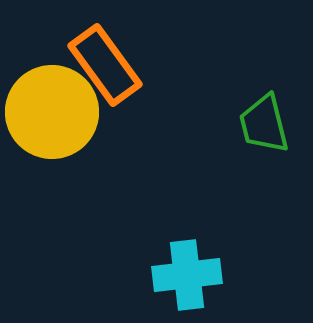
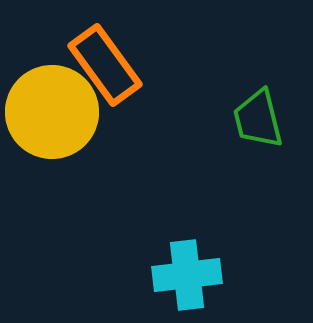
green trapezoid: moved 6 px left, 5 px up
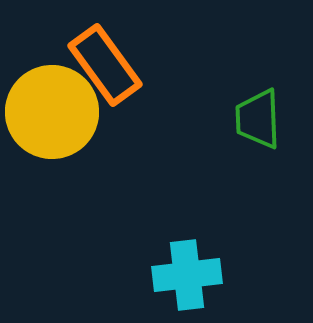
green trapezoid: rotated 12 degrees clockwise
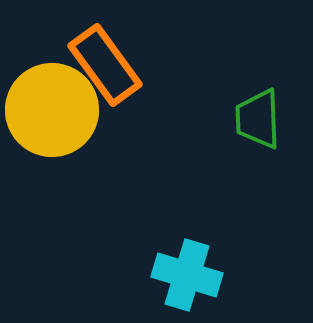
yellow circle: moved 2 px up
cyan cross: rotated 24 degrees clockwise
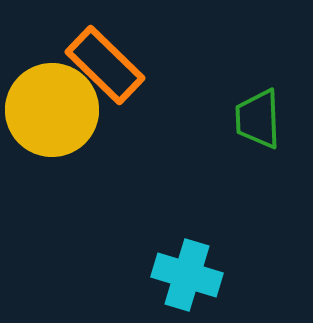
orange rectangle: rotated 10 degrees counterclockwise
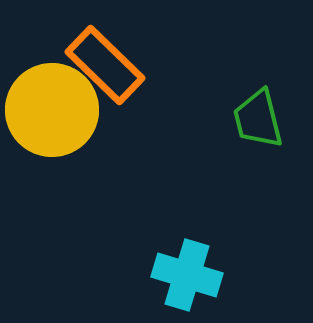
green trapezoid: rotated 12 degrees counterclockwise
